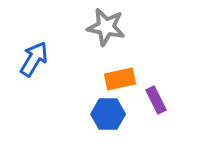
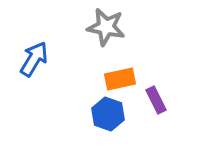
blue hexagon: rotated 20 degrees clockwise
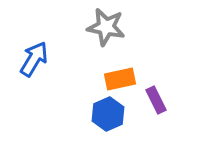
blue hexagon: rotated 16 degrees clockwise
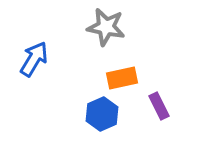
orange rectangle: moved 2 px right, 1 px up
purple rectangle: moved 3 px right, 6 px down
blue hexagon: moved 6 px left
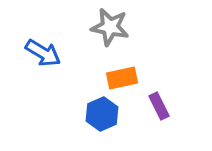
gray star: moved 4 px right
blue arrow: moved 9 px right, 6 px up; rotated 90 degrees clockwise
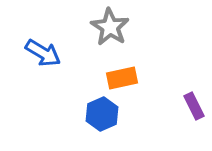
gray star: rotated 21 degrees clockwise
purple rectangle: moved 35 px right
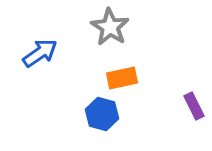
blue arrow: moved 3 px left; rotated 66 degrees counterclockwise
blue hexagon: rotated 20 degrees counterclockwise
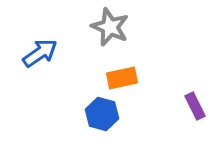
gray star: rotated 9 degrees counterclockwise
purple rectangle: moved 1 px right
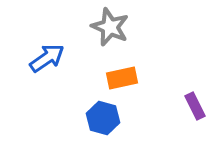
blue arrow: moved 7 px right, 5 px down
blue hexagon: moved 1 px right, 4 px down
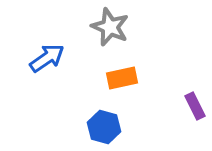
blue hexagon: moved 1 px right, 9 px down
